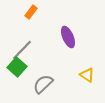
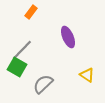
green square: rotated 12 degrees counterclockwise
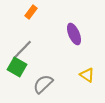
purple ellipse: moved 6 px right, 3 px up
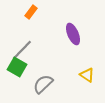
purple ellipse: moved 1 px left
